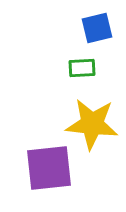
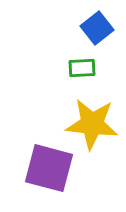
blue square: rotated 24 degrees counterclockwise
purple square: rotated 21 degrees clockwise
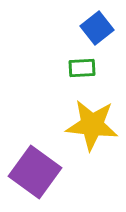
yellow star: moved 1 px down
purple square: moved 14 px left, 4 px down; rotated 21 degrees clockwise
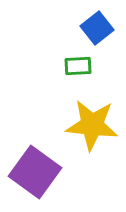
green rectangle: moved 4 px left, 2 px up
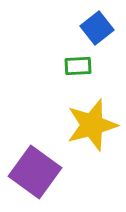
yellow star: rotated 22 degrees counterclockwise
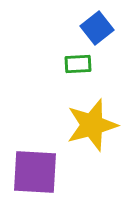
green rectangle: moved 2 px up
purple square: rotated 33 degrees counterclockwise
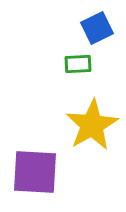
blue square: rotated 12 degrees clockwise
yellow star: rotated 14 degrees counterclockwise
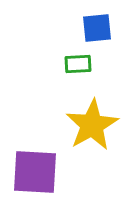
blue square: rotated 20 degrees clockwise
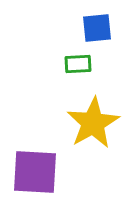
yellow star: moved 1 px right, 2 px up
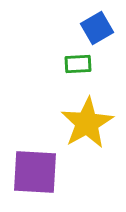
blue square: rotated 24 degrees counterclockwise
yellow star: moved 6 px left
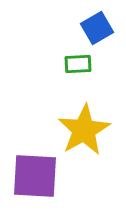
yellow star: moved 3 px left, 7 px down
purple square: moved 4 px down
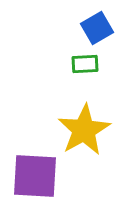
green rectangle: moved 7 px right
